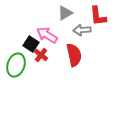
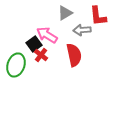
black square: moved 3 px right; rotated 21 degrees clockwise
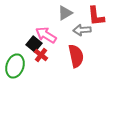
red L-shape: moved 2 px left
pink arrow: moved 1 px left
black square: rotated 14 degrees counterclockwise
red semicircle: moved 2 px right, 1 px down
green ellipse: moved 1 px left, 1 px down
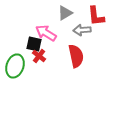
pink arrow: moved 2 px up
black square: rotated 28 degrees counterclockwise
red cross: moved 2 px left, 1 px down
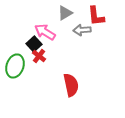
pink arrow: moved 1 px left, 1 px up
black square: rotated 35 degrees clockwise
red semicircle: moved 5 px left, 29 px down
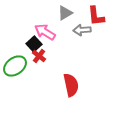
green ellipse: rotated 35 degrees clockwise
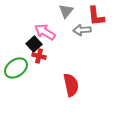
gray triangle: moved 1 px right, 2 px up; rotated 21 degrees counterclockwise
red cross: rotated 24 degrees counterclockwise
green ellipse: moved 1 px right, 2 px down
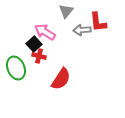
red L-shape: moved 2 px right, 6 px down
green ellipse: rotated 75 degrees counterclockwise
red semicircle: moved 10 px left, 6 px up; rotated 45 degrees clockwise
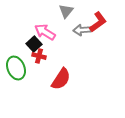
red L-shape: rotated 120 degrees counterclockwise
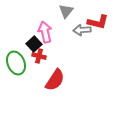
red L-shape: rotated 50 degrees clockwise
pink arrow: rotated 45 degrees clockwise
green ellipse: moved 5 px up
red semicircle: moved 6 px left, 1 px down
